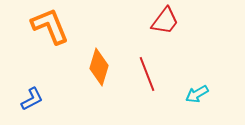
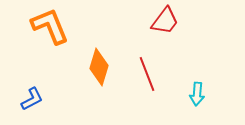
cyan arrow: rotated 55 degrees counterclockwise
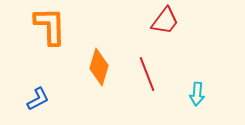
orange L-shape: rotated 21 degrees clockwise
blue L-shape: moved 6 px right
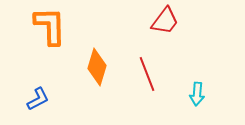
orange diamond: moved 2 px left
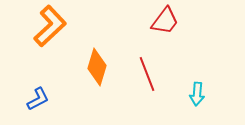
orange L-shape: rotated 48 degrees clockwise
